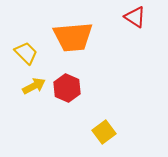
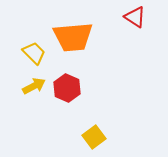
yellow trapezoid: moved 8 px right
yellow square: moved 10 px left, 5 px down
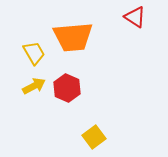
yellow trapezoid: rotated 15 degrees clockwise
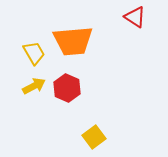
orange trapezoid: moved 4 px down
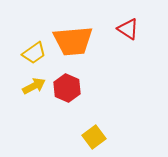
red triangle: moved 7 px left, 12 px down
yellow trapezoid: rotated 85 degrees clockwise
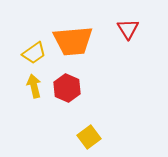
red triangle: rotated 25 degrees clockwise
yellow arrow: rotated 75 degrees counterclockwise
yellow square: moved 5 px left
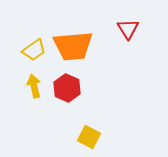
orange trapezoid: moved 5 px down
yellow trapezoid: moved 3 px up
yellow square: rotated 25 degrees counterclockwise
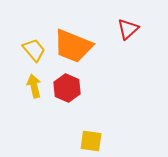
red triangle: rotated 20 degrees clockwise
orange trapezoid: rotated 27 degrees clockwise
yellow trapezoid: rotated 95 degrees counterclockwise
yellow square: moved 2 px right, 4 px down; rotated 20 degrees counterclockwise
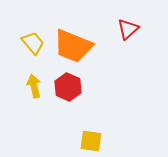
yellow trapezoid: moved 1 px left, 7 px up
red hexagon: moved 1 px right, 1 px up
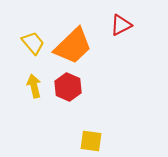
red triangle: moved 7 px left, 4 px up; rotated 15 degrees clockwise
orange trapezoid: rotated 66 degrees counterclockwise
